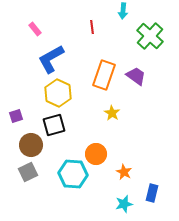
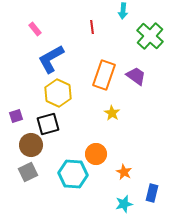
black square: moved 6 px left, 1 px up
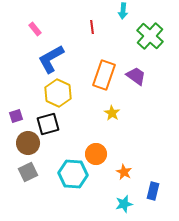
brown circle: moved 3 px left, 2 px up
blue rectangle: moved 1 px right, 2 px up
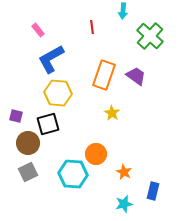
pink rectangle: moved 3 px right, 1 px down
yellow hexagon: rotated 20 degrees counterclockwise
purple square: rotated 32 degrees clockwise
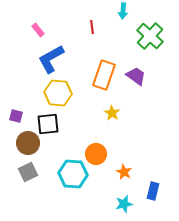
black square: rotated 10 degrees clockwise
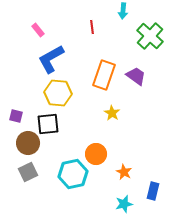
cyan hexagon: rotated 16 degrees counterclockwise
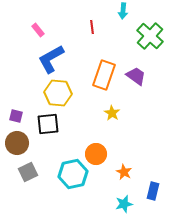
brown circle: moved 11 px left
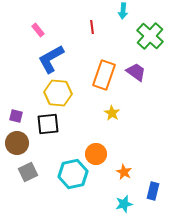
purple trapezoid: moved 4 px up
